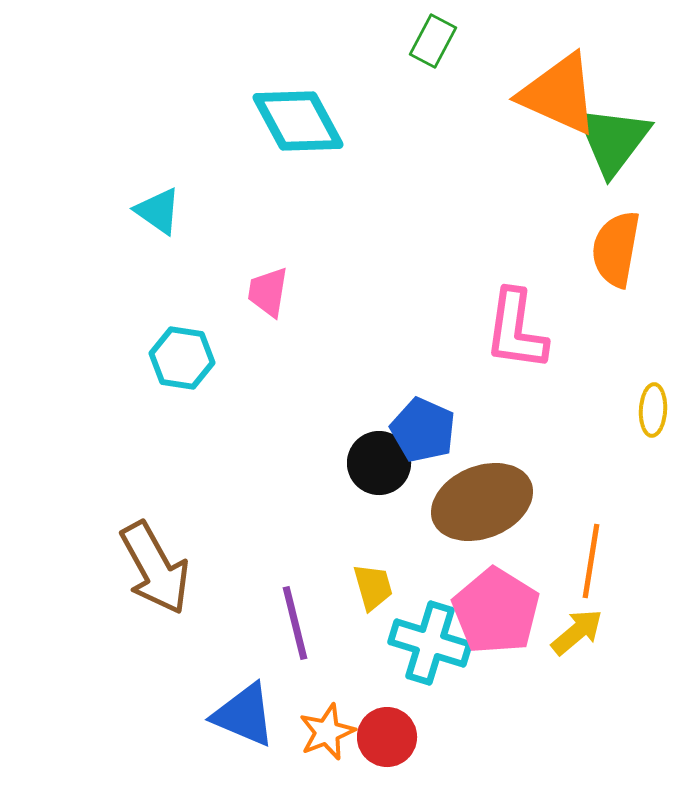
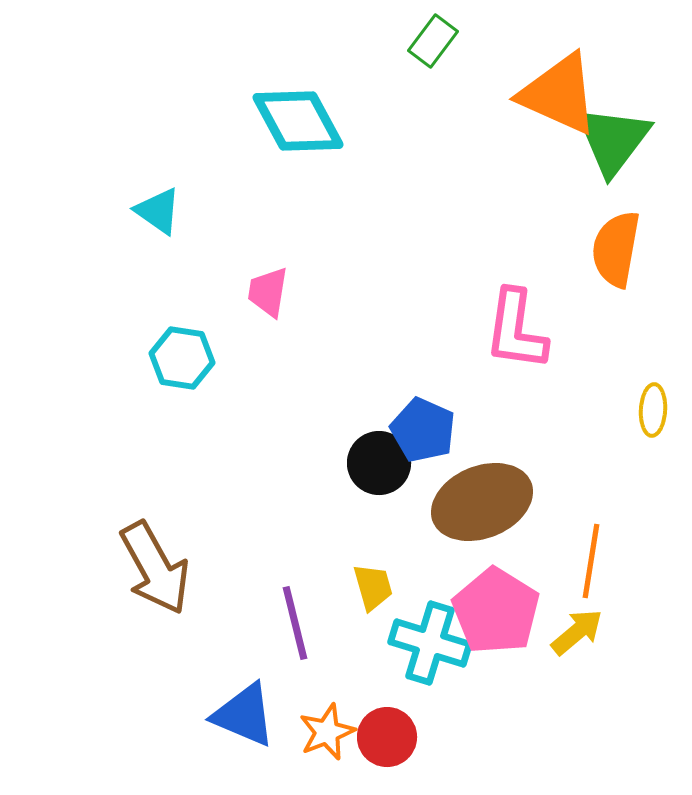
green rectangle: rotated 9 degrees clockwise
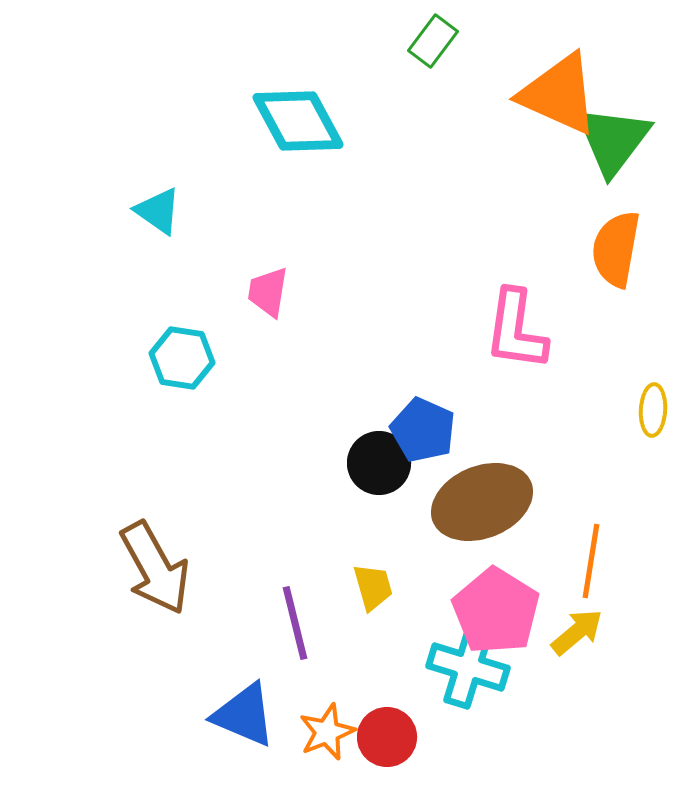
cyan cross: moved 38 px right, 24 px down
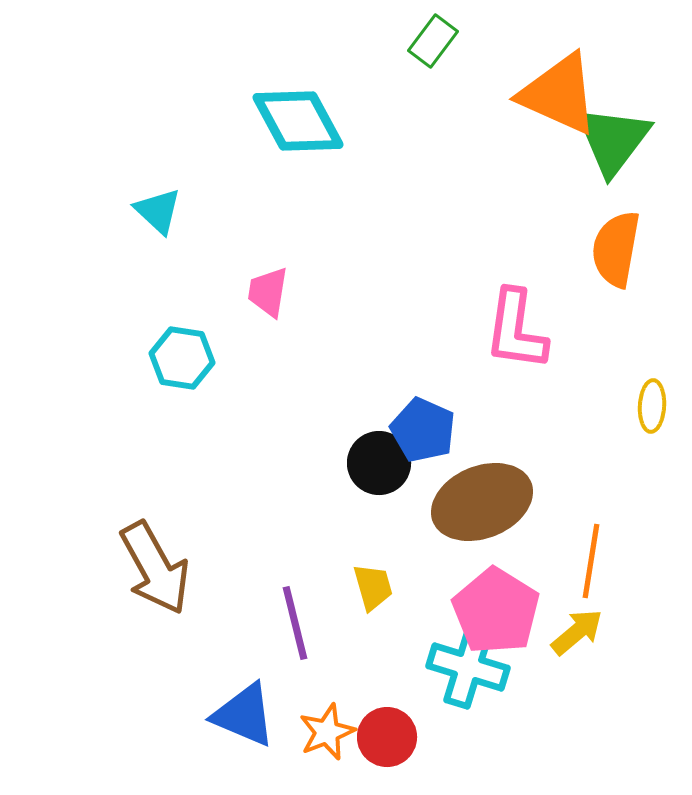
cyan triangle: rotated 8 degrees clockwise
yellow ellipse: moved 1 px left, 4 px up
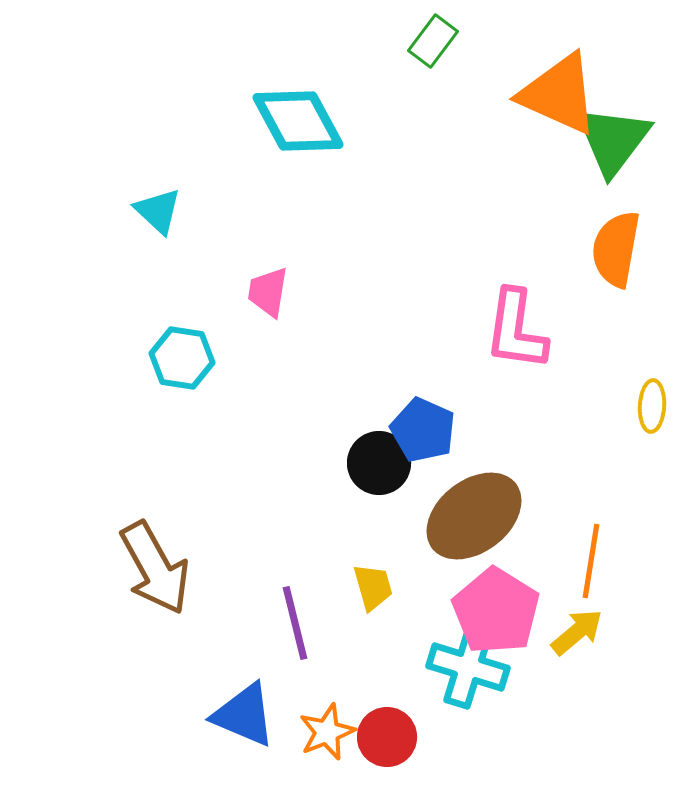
brown ellipse: moved 8 px left, 14 px down; rotated 16 degrees counterclockwise
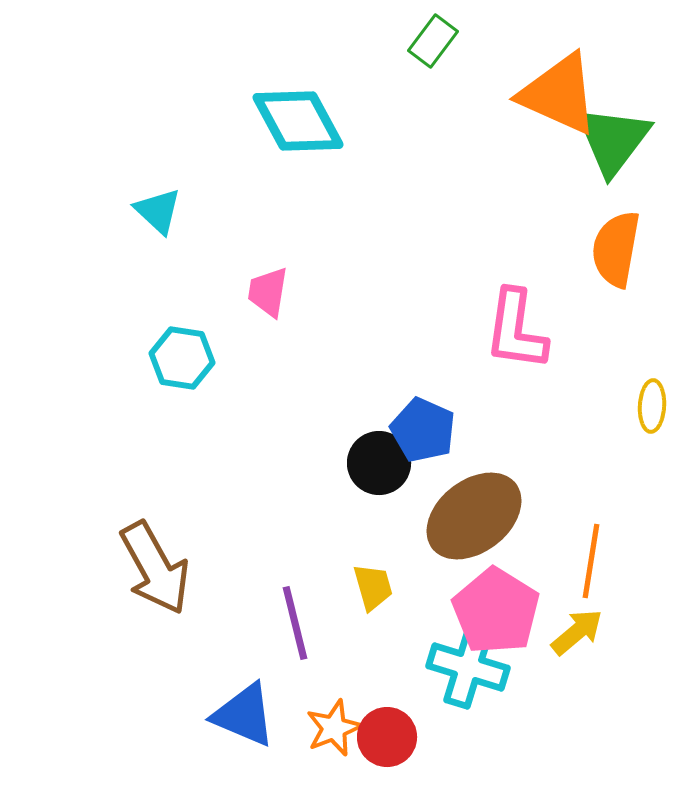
orange star: moved 7 px right, 4 px up
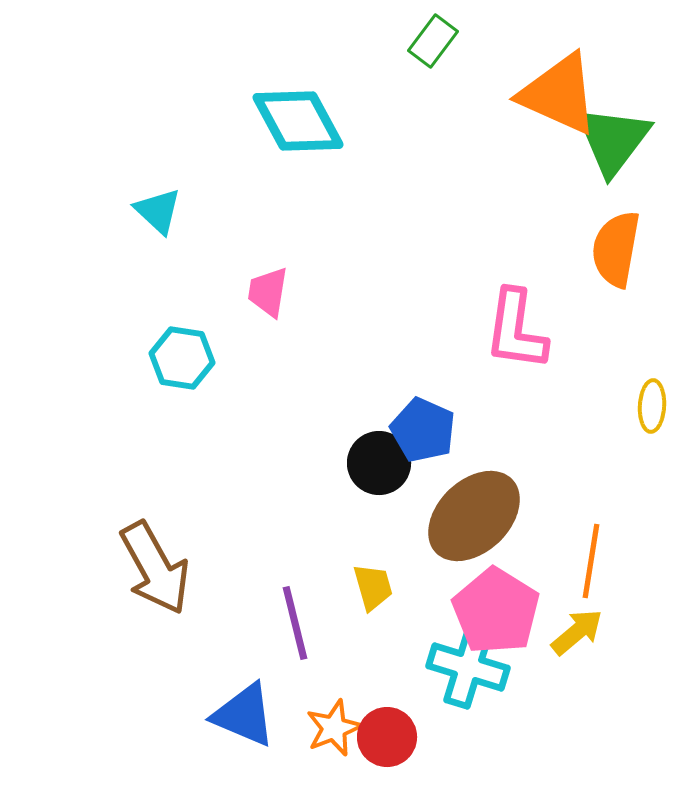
brown ellipse: rotated 6 degrees counterclockwise
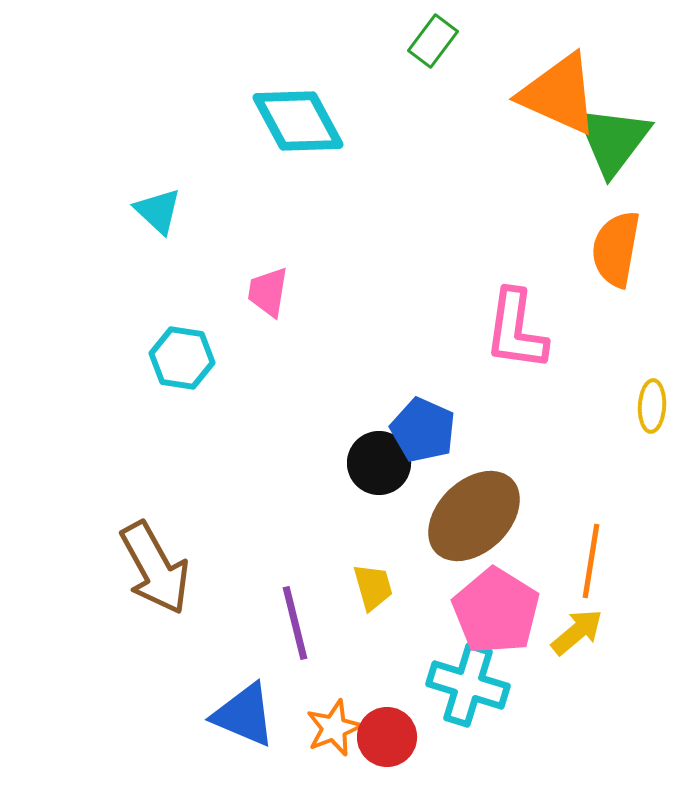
cyan cross: moved 18 px down
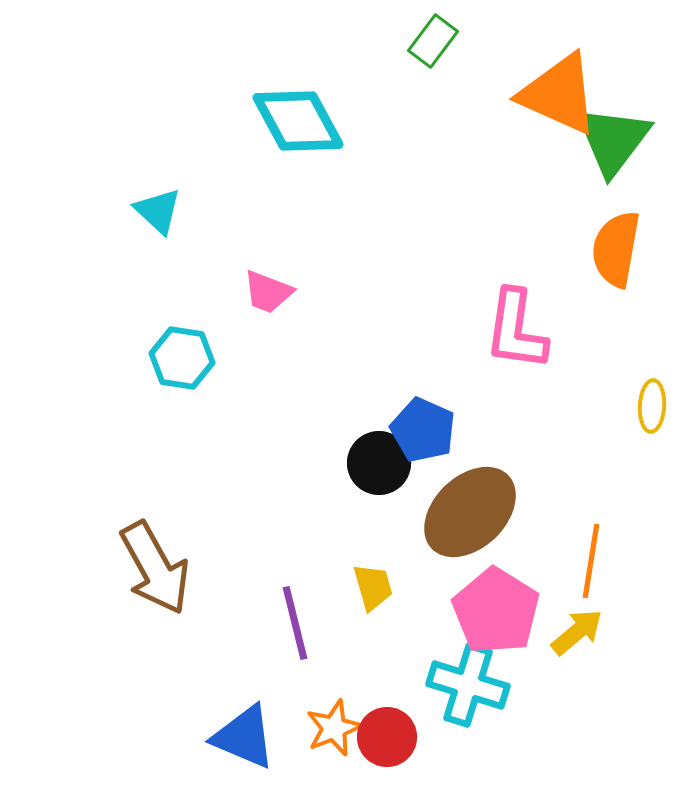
pink trapezoid: rotated 78 degrees counterclockwise
brown ellipse: moved 4 px left, 4 px up
blue triangle: moved 22 px down
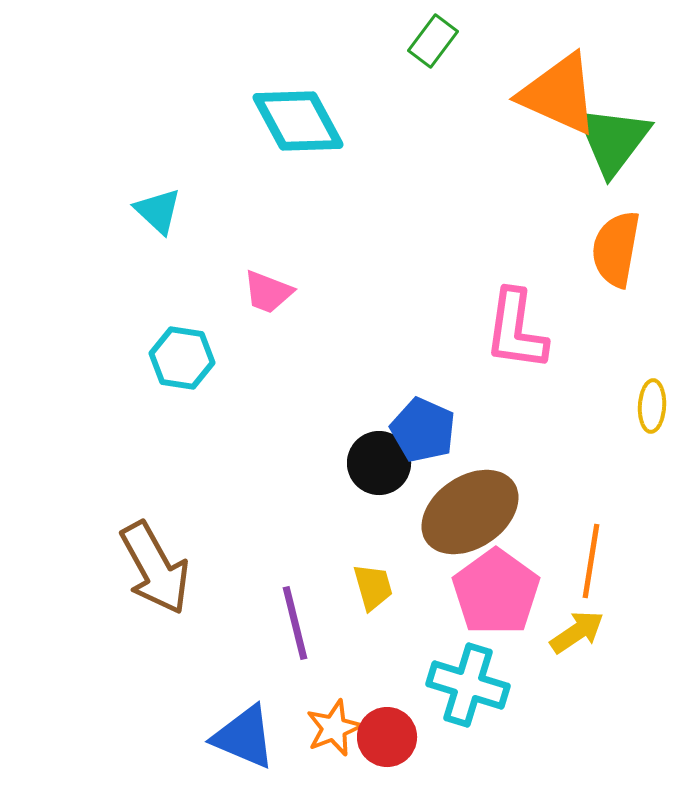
brown ellipse: rotated 10 degrees clockwise
pink pentagon: moved 19 px up; rotated 4 degrees clockwise
yellow arrow: rotated 6 degrees clockwise
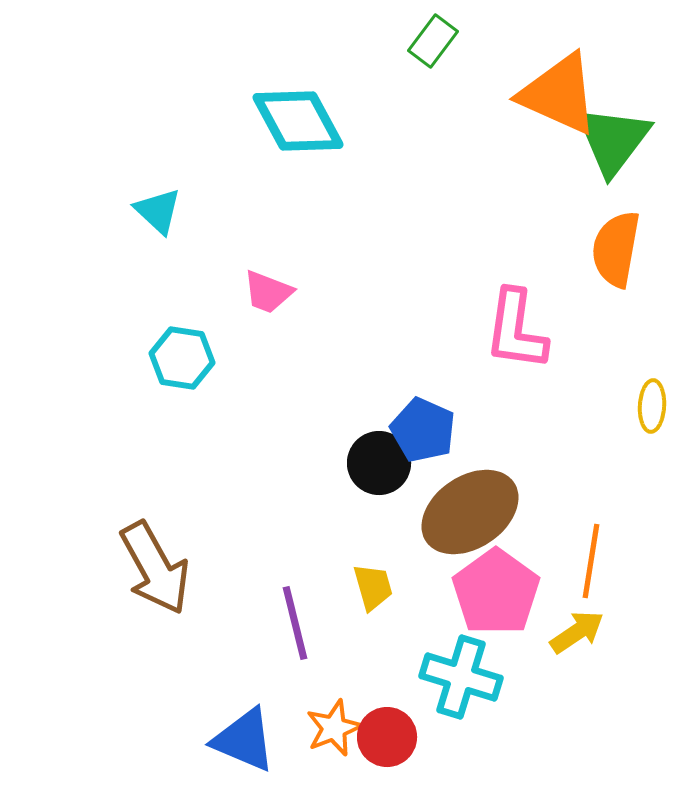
cyan cross: moved 7 px left, 8 px up
blue triangle: moved 3 px down
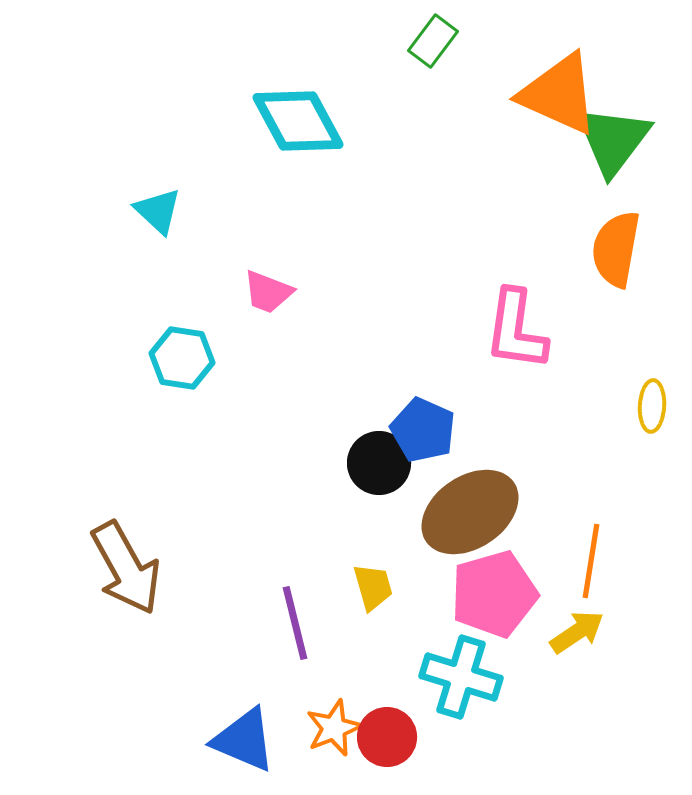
brown arrow: moved 29 px left
pink pentagon: moved 2 px left, 2 px down; rotated 20 degrees clockwise
